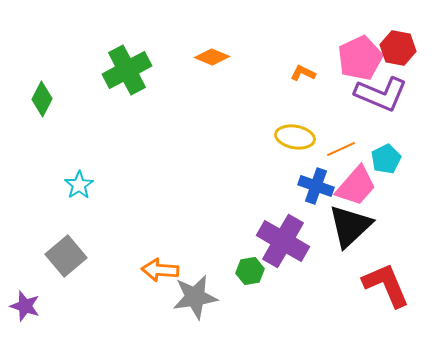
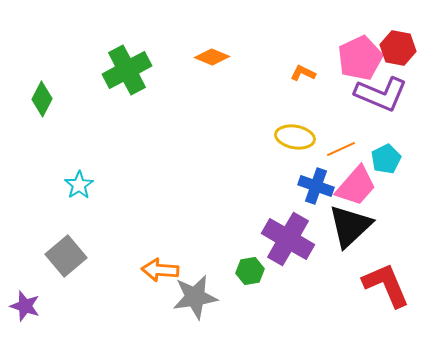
purple cross: moved 5 px right, 2 px up
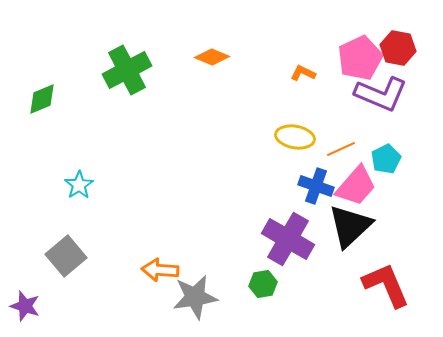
green diamond: rotated 40 degrees clockwise
green hexagon: moved 13 px right, 13 px down
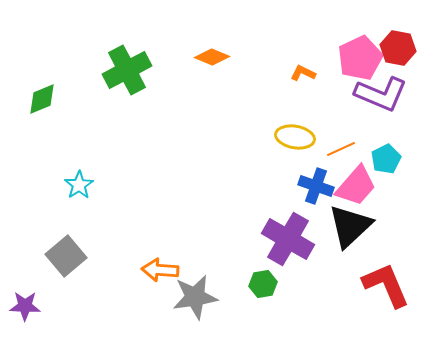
purple star: rotated 16 degrees counterclockwise
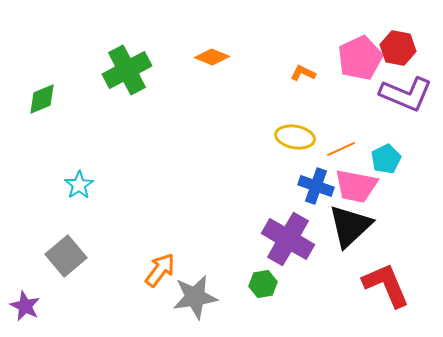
purple L-shape: moved 25 px right
pink trapezoid: rotated 60 degrees clockwise
orange arrow: rotated 123 degrees clockwise
purple star: rotated 24 degrees clockwise
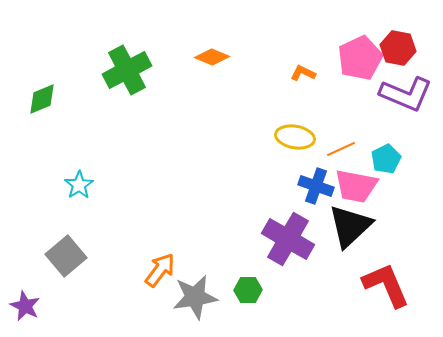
green hexagon: moved 15 px left, 6 px down; rotated 8 degrees clockwise
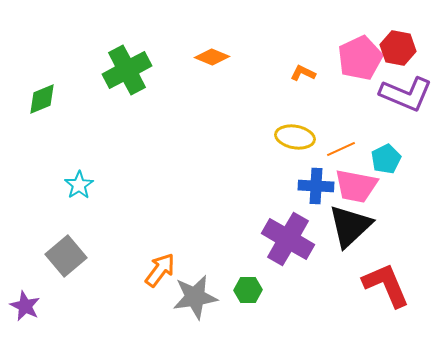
blue cross: rotated 16 degrees counterclockwise
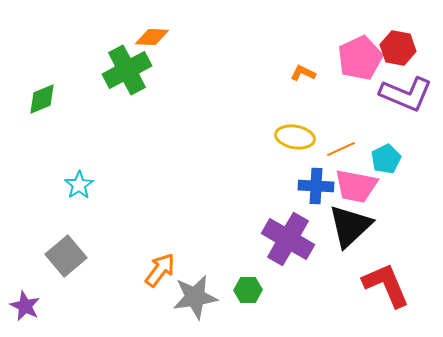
orange diamond: moved 60 px left, 20 px up; rotated 20 degrees counterclockwise
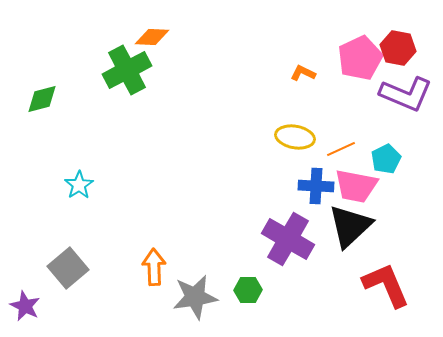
green diamond: rotated 8 degrees clockwise
gray square: moved 2 px right, 12 px down
orange arrow: moved 6 px left, 3 px up; rotated 39 degrees counterclockwise
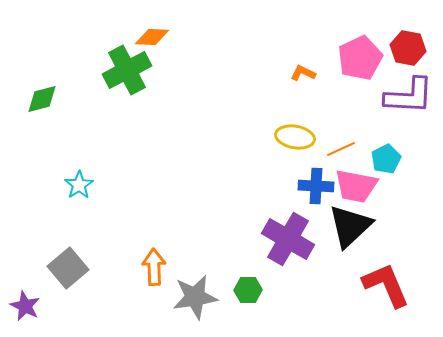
red hexagon: moved 10 px right
purple L-shape: moved 3 px right, 2 px down; rotated 20 degrees counterclockwise
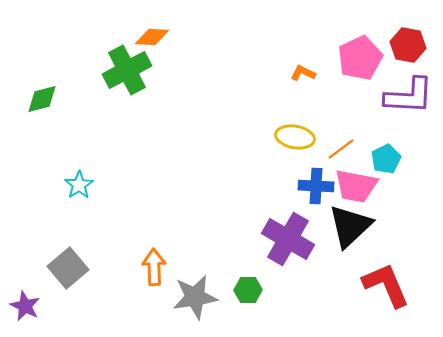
red hexagon: moved 3 px up
orange line: rotated 12 degrees counterclockwise
